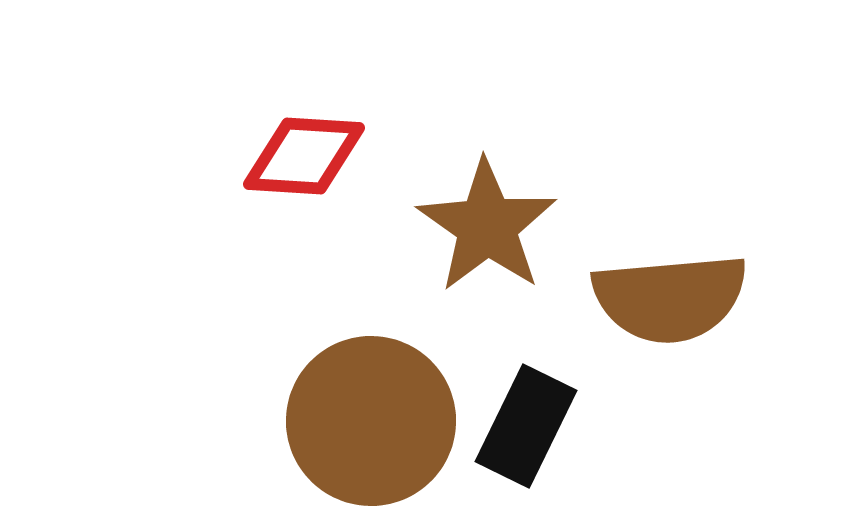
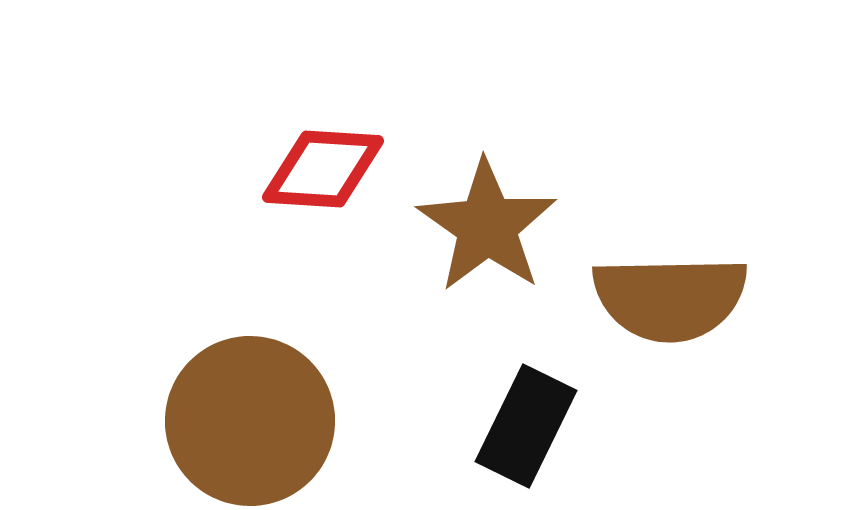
red diamond: moved 19 px right, 13 px down
brown semicircle: rotated 4 degrees clockwise
brown circle: moved 121 px left
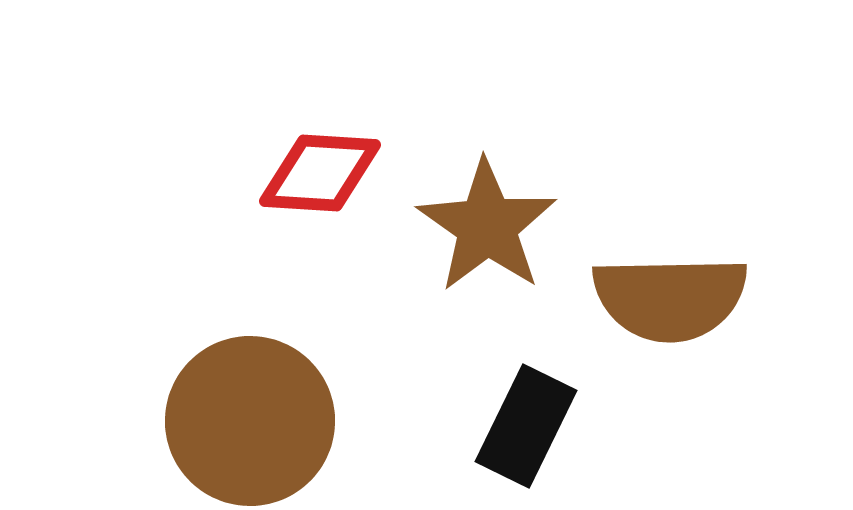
red diamond: moved 3 px left, 4 px down
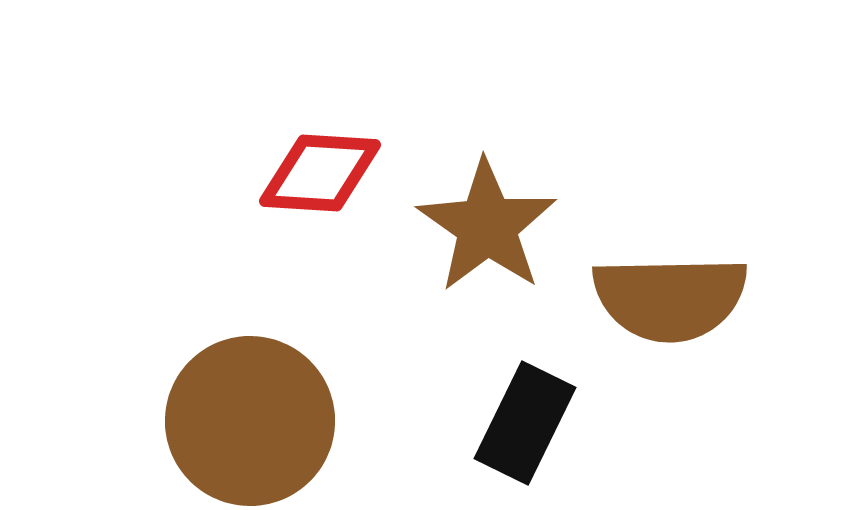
black rectangle: moved 1 px left, 3 px up
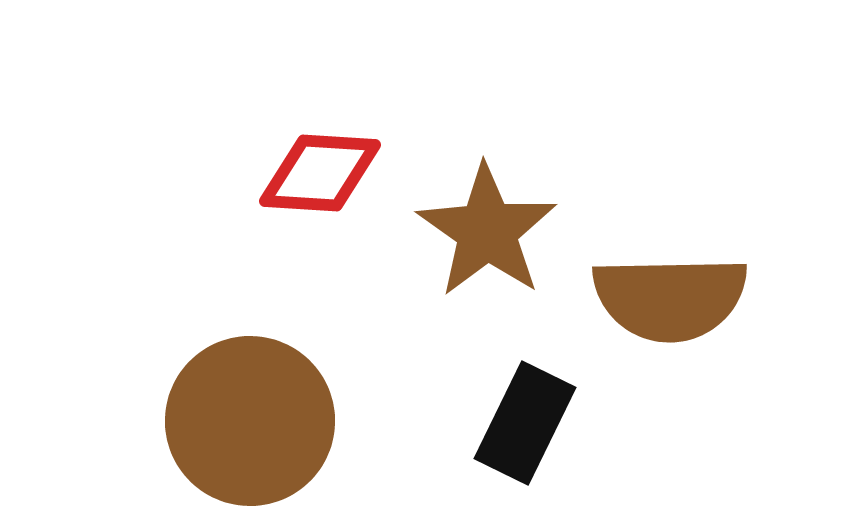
brown star: moved 5 px down
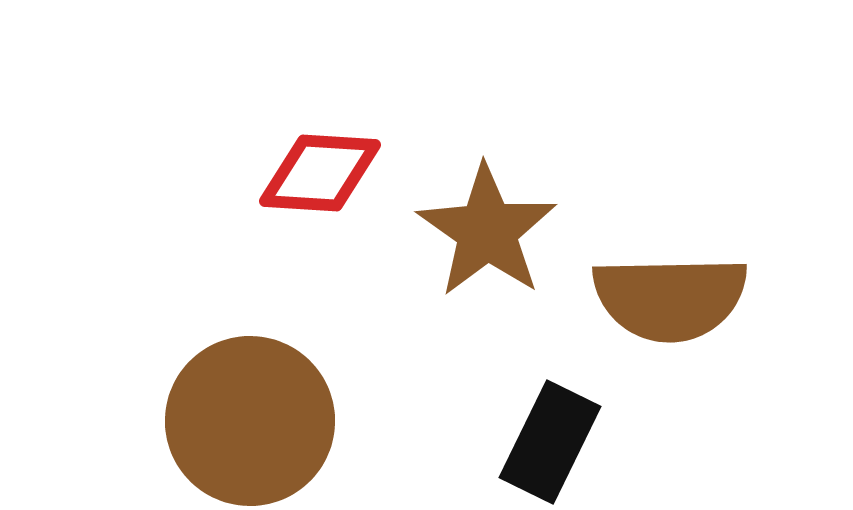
black rectangle: moved 25 px right, 19 px down
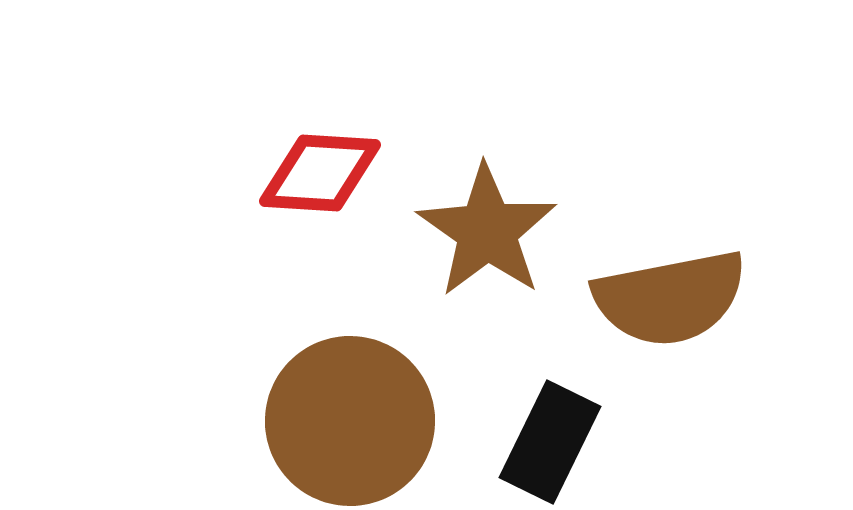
brown semicircle: rotated 10 degrees counterclockwise
brown circle: moved 100 px right
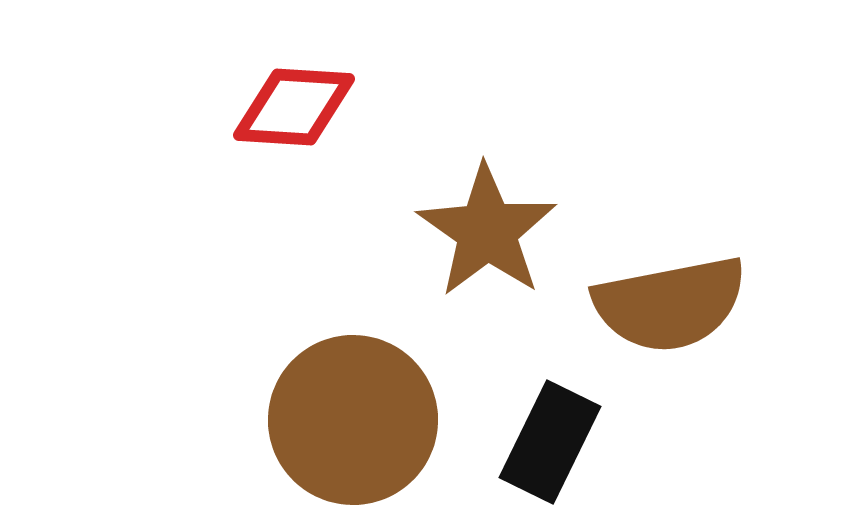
red diamond: moved 26 px left, 66 px up
brown semicircle: moved 6 px down
brown circle: moved 3 px right, 1 px up
